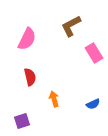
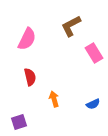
purple square: moved 3 px left, 1 px down
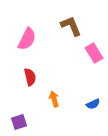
brown L-shape: rotated 95 degrees clockwise
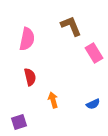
pink semicircle: rotated 15 degrees counterclockwise
orange arrow: moved 1 px left, 1 px down
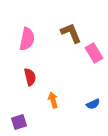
brown L-shape: moved 7 px down
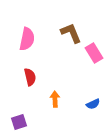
orange arrow: moved 2 px right, 1 px up; rotated 14 degrees clockwise
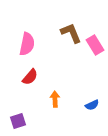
pink semicircle: moved 5 px down
pink rectangle: moved 1 px right, 8 px up
red semicircle: rotated 54 degrees clockwise
blue semicircle: moved 1 px left, 1 px down
purple square: moved 1 px left, 1 px up
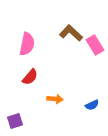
brown L-shape: rotated 25 degrees counterclockwise
orange arrow: rotated 98 degrees clockwise
purple square: moved 3 px left
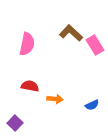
red semicircle: moved 9 px down; rotated 120 degrees counterclockwise
purple square: moved 2 px down; rotated 28 degrees counterclockwise
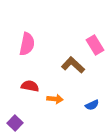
brown L-shape: moved 2 px right, 32 px down
